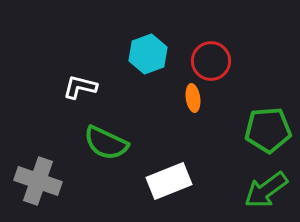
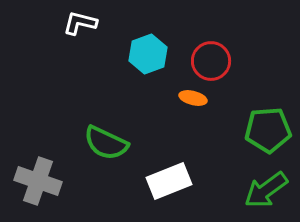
white L-shape: moved 64 px up
orange ellipse: rotated 68 degrees counterclockwise
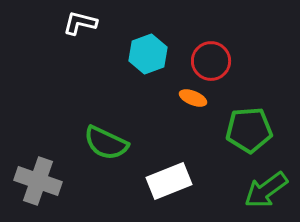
orange ellipse: rotated 8 degrees clockwise
green pentagon: moved 19 px left
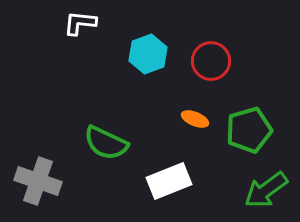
white L-shape: rotated 8 degrees counterclockwise
orange ellipse: moved 2 px right, 21 px down
green pentagon: rotated 12 degrees counterclockwise
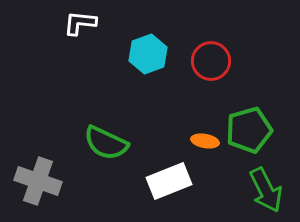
orange ellipse: moved 10 px right, 22 px down; rotated 12 degrees counterclockwise
green arrow: rotated 81 degrees counterclockwise
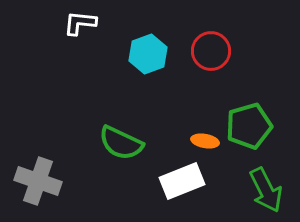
red circle: moved 10 px up
green pentagon: moved 4 px up
green semicircle: moved 15 px right
white rectangle: moved 13 px right
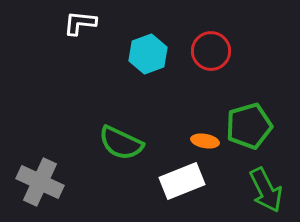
gray cross: moved 2 px right, 1 px down; rotated 6 degrees clockwise
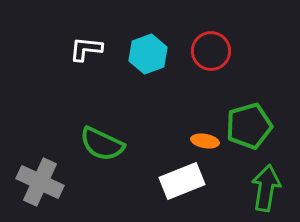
white L-shape: moved 6 px right, 26 px down
green semicircle: moved 19 px left, 1 px down
green arrow: moved 2 px up; rotated 144 degrees counterclockwise
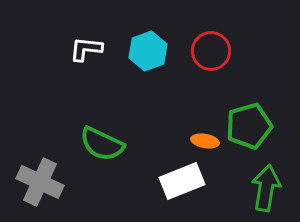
cyan hexagon: moved 3 px up
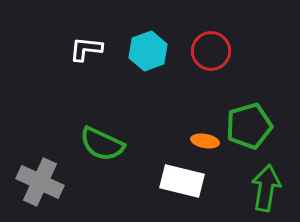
white rectangle: rotated 36 degrees clockwise
